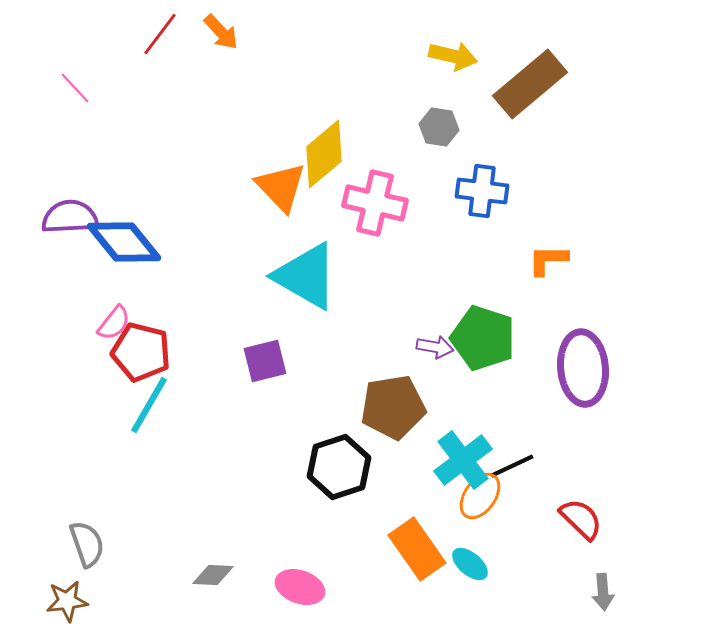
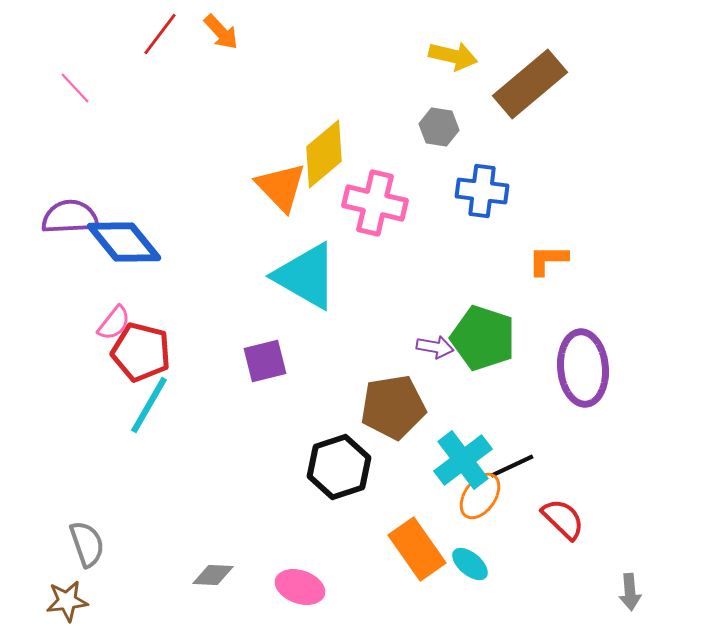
red semicircle: moved 18 px left
gray arrow: moved 27 px right
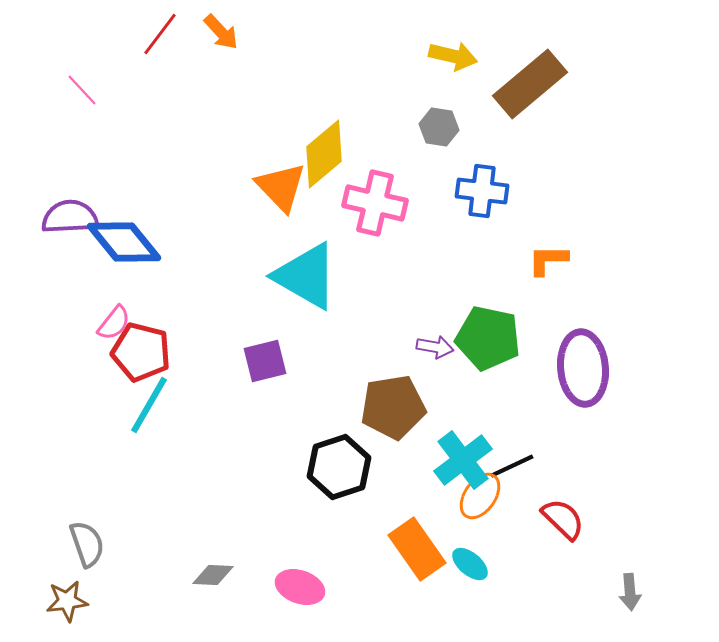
pink line: moved 7 px right, 2 px down
green pentagon: moved 5 px right; rotated 6 degrees counterclockwise
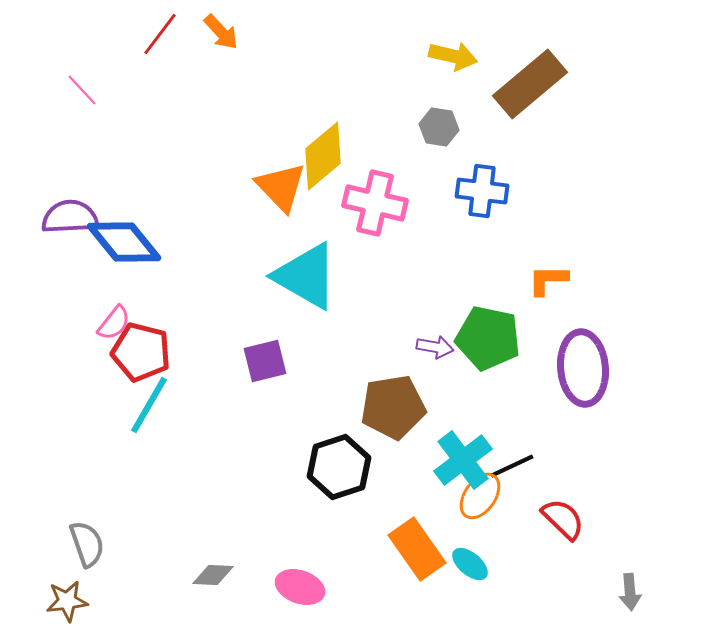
yellow diamond: moved 1 px left, 2 px down
orange L-shape: moved 20 px down
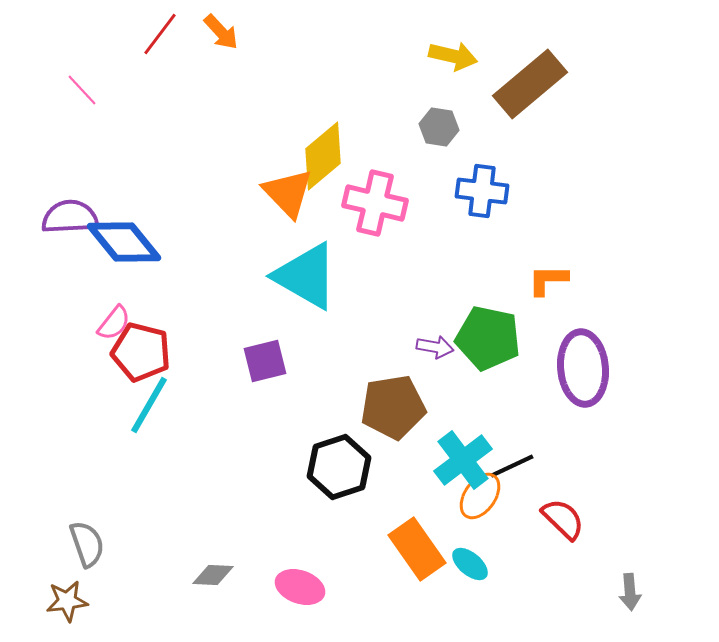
orange triangle: moved 7 px right, 6 px down
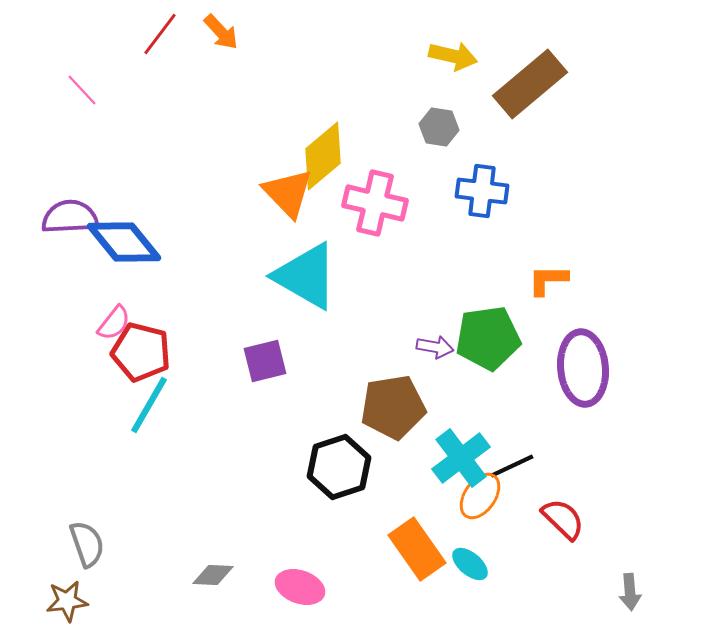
green pentagon: rotated 20 degrees counterclockwise
cyan cross: moved 2 px left, 2 px up
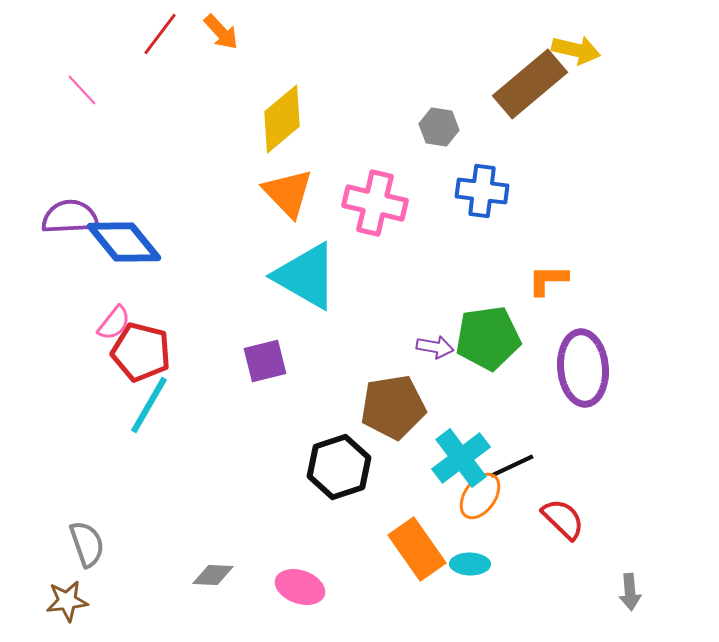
yellow arrow: moved 123 px right, 6 px up
yellow diamond: moved 41 px left, 37 px up
cyan ellipse: rotated 39 degrees counterclockwise
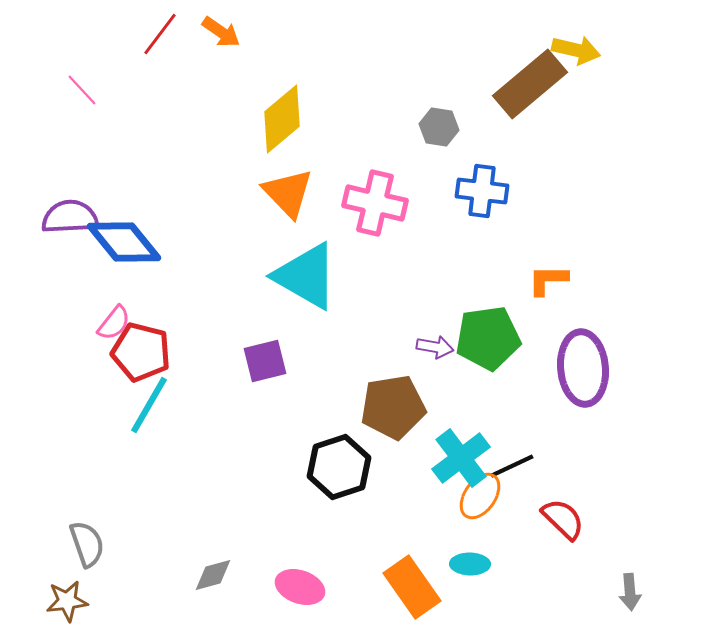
orange arrow: rotated 12 degrees counterclockwise
orange rectangle: moved 5 px left, 38 px down
gray diamond: rotated 18 degrees counterclockwise
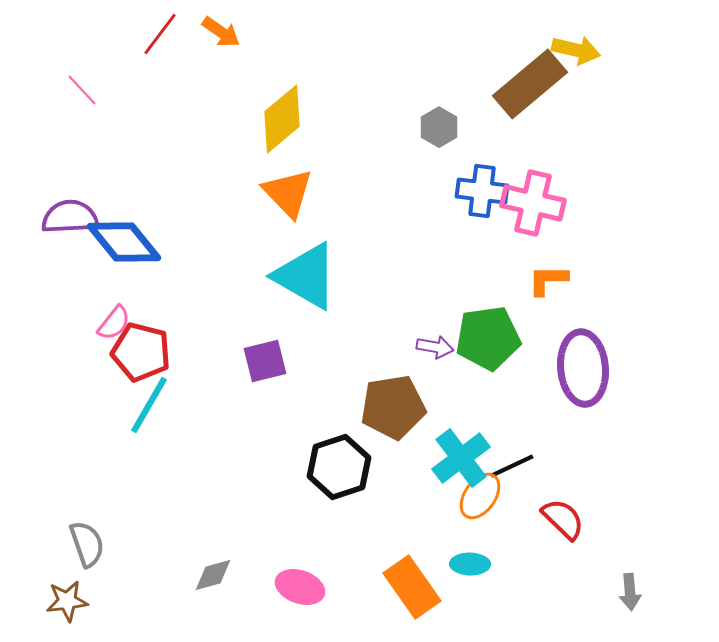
gray hexagon: rotated 21 degrees clockwise
pink cross: moved 158 px right
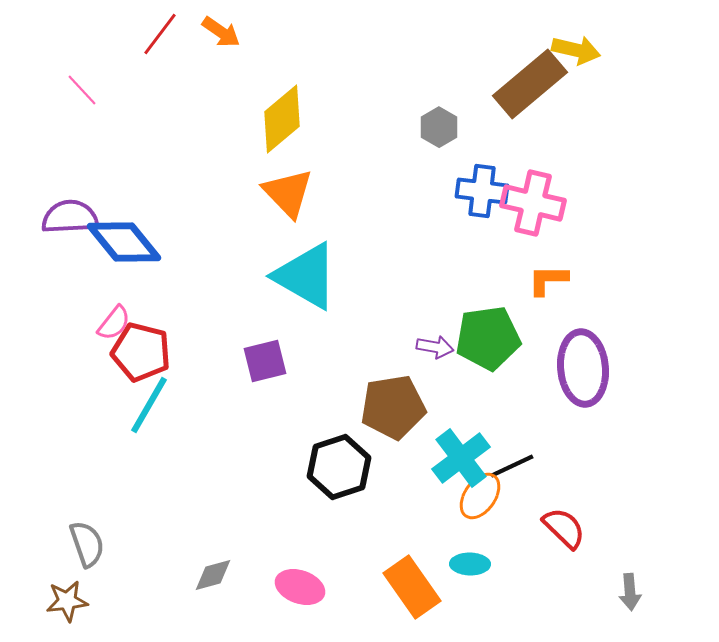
red semicircle: moved 1 px right, 9 px down
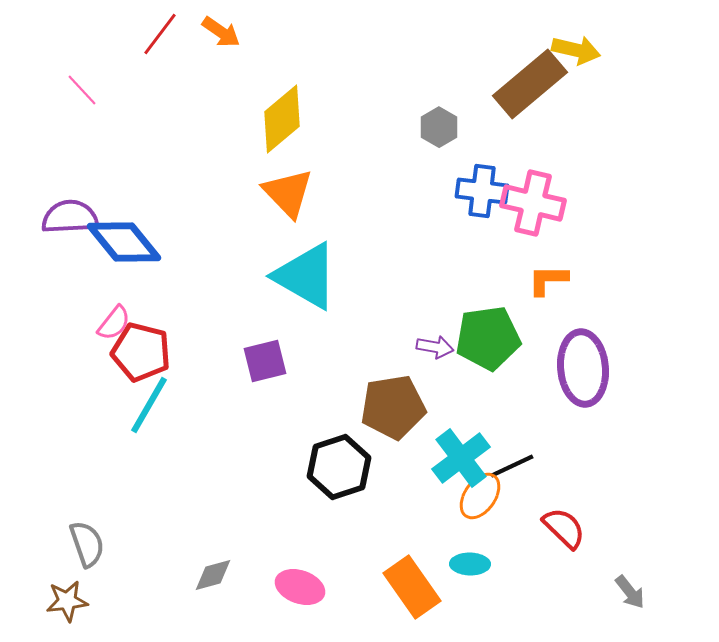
gray arrow: rotated 33 degrees counterclockwise
